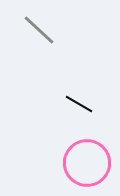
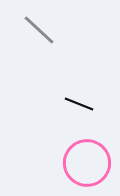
black line: rotated 8 degrees counterclockwise
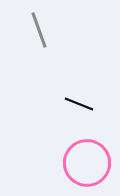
gray line: rotated 27 degrees clockwise
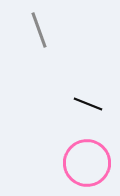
black line: moved 9 px right
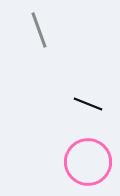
pink circle: moved 1 px right, 1 px up
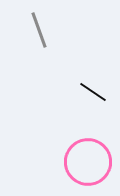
black line: moved 5 px right, 12 px up; rotated 12 degrees clockwise
